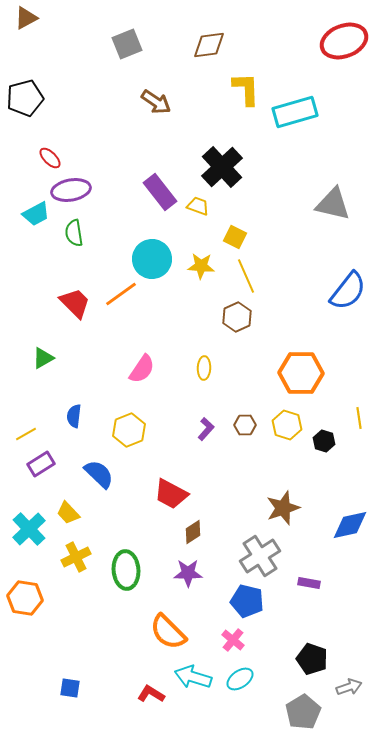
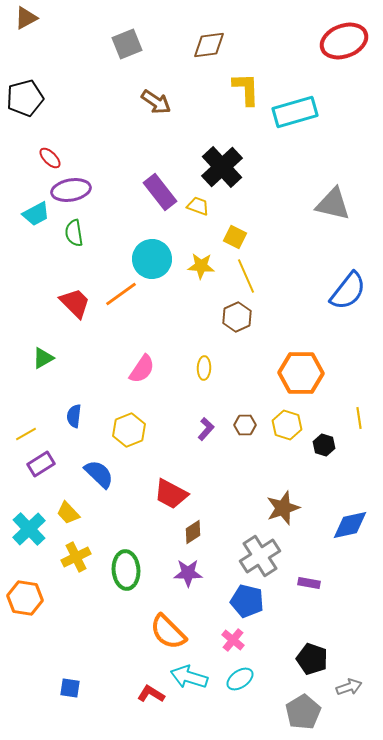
black hexagon at (324, 441): moved 4 px down
cyan arrow at (193, 677): moved 4 px left
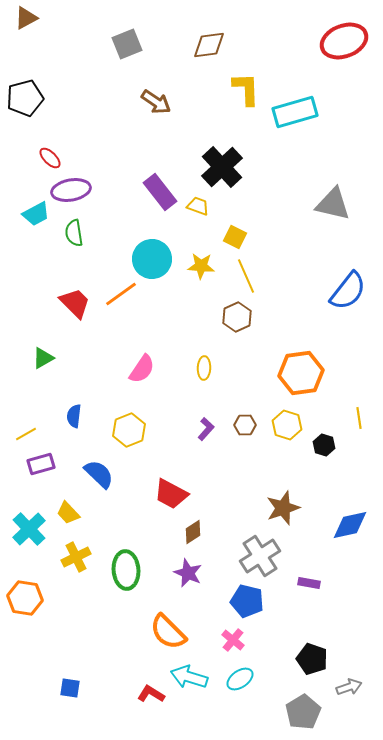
orange hexagon at (301, 373): rotated 9 degrees counterclockwise
purple rectangle at (41, 464): rotated 16 degrees clockwise
purple star at (188, 573): rotated 24 degrees clockwise
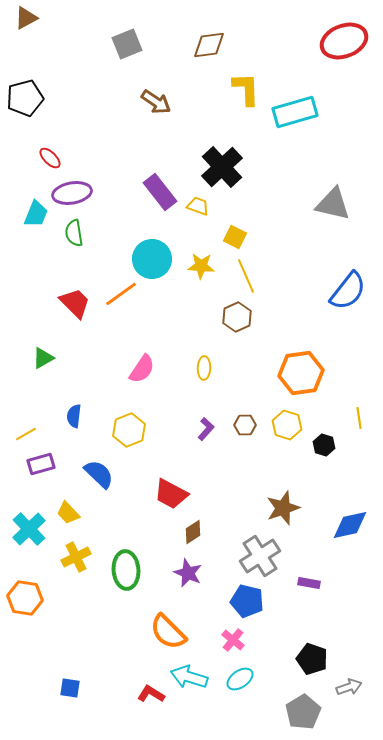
purple ellipse at (71, 190): moved 1 px right, 3 px down
cyan trapezoid at (36, 214): rotated 40 degrees counterclockwise
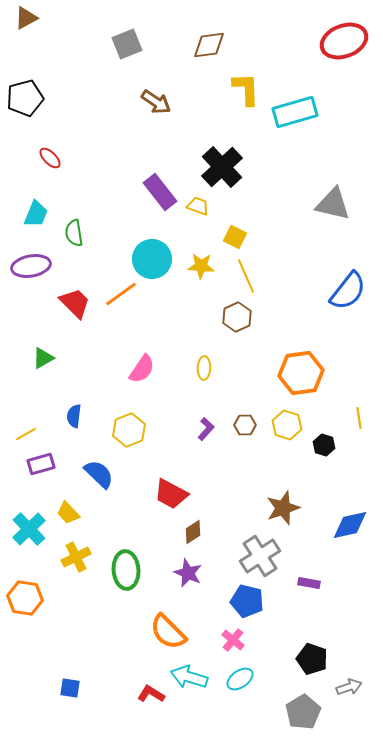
purple ellipse at (72, 193): moved 41 px left, 73 px down
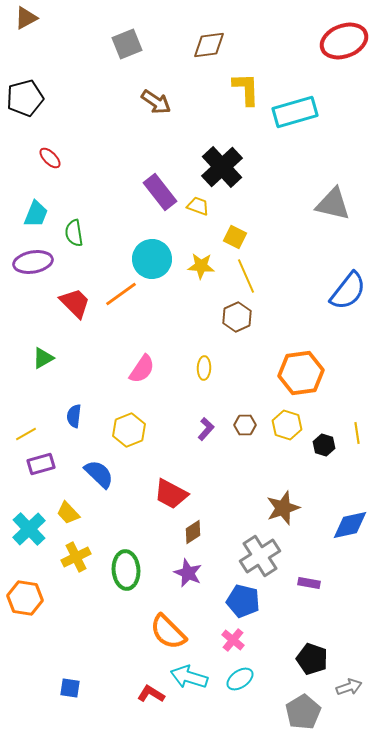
purple ellipse at (31, 266): moved 2 px right, 4 px up
yellow line at (359, 418): moved 2 px left, 15 px down
blue pentagon at (247, 601): moved 4 px left
